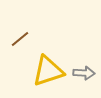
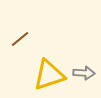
yellow triangle: moved 1 px right, 4 px down
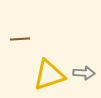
brown line: rotated 36 degrees clockwise
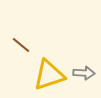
brown line: moved 1 px right, 6 px down; rotated 42 degrees clockwise
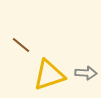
gray arrow: moved 2 px right
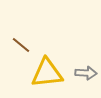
yellow triangle: moved 2 px left, 2 px up; rotated 12 degrees clockwise
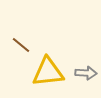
yellow triangle: moved 1 px right, 1 px up
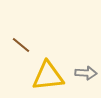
yellow triangle: moved 4 px down
